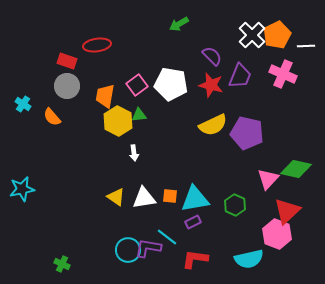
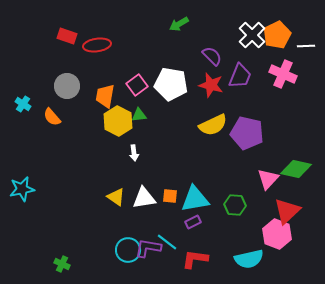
red rectangle: moved 25 px up
green hexagon: rotated 20 degrees counterclockwise
cyan line: moved 5 px down
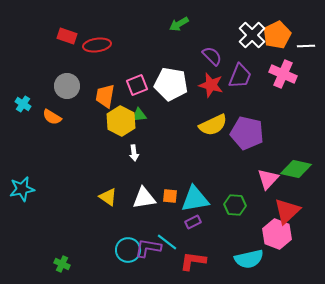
pink square: rotated 15 degrees clockwise
orange semicircle: rotated 18 degrees counterclockwise
yellow hexagon: moved 3 px right
yellow triangle: moved 8 px left
red L-shape: moved 2 px left, 2 px down
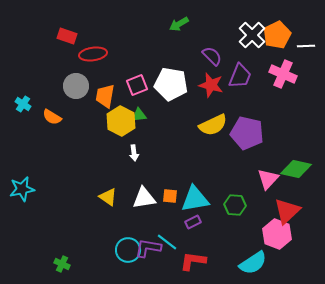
red ellipse: moved 4 px left, 9 px down
gray circle: moved 9 px right
cyan semicircle: moved 4 px right, 4 px down; rotated 20 degrees counterclockwise
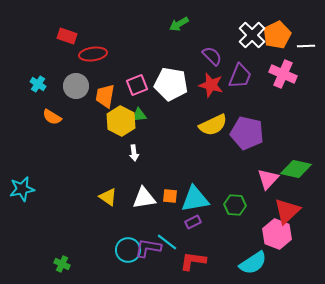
cyan cross: moved 15 px right, 20 px up
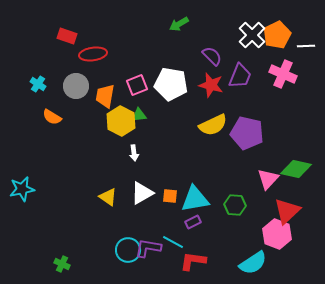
white triangle: moved 2 px left, 5 px up; rotated 20 degrees counterclockwise
cyan line: moved 6 px right; rotated 10 degrees counterclockwise
